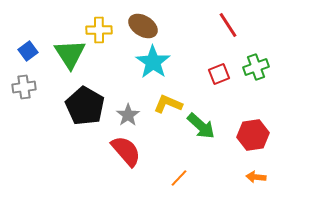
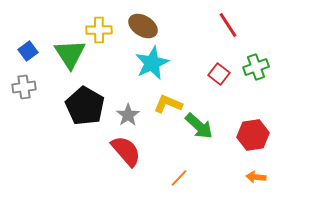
cyan star: moved 1 px left, 1 px down; rotated 12 degrees clockwise
red square: rotated 30 degrees counterclockwise
green arrow: moved 2 px left
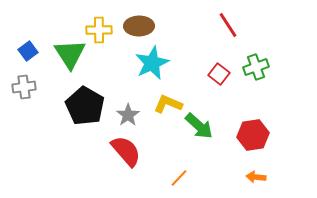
brown ellipse: moved 4 px left; rotated 32 degrees counterclockwise
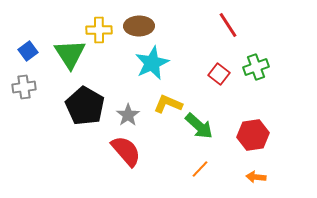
orange line: moved 21 px right, 9 px up
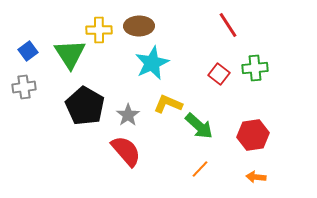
green cross: moved 1 px left, 1 px down; rotated 15 degrees clockwise
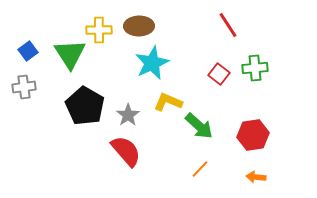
yellow L-shape: moved 2 px up
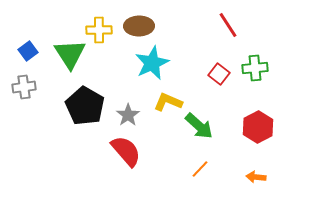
red hexagon: moved 5 px right, 8 px up; rotated 20 degrees counterclockwise
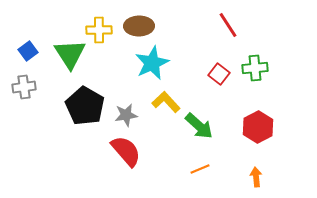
yellow L-shape: moved 2 px left; rotated 24 degrees clockwise
gray star: moved 2 px left; rotated 25 degrees clockwise
orange line: rotated 24 degrees clockwise
orange arrow: rotated 78 degrees clockwise
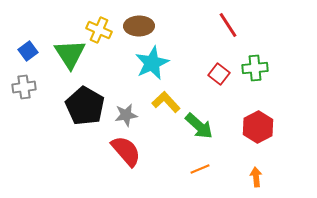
yellow cross: rotated 25 degrees clockwise
